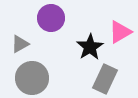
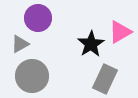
purple circle: moved 13 px left
black star: moved 1 px right, 3 px up
gray circle: moved 2 px up
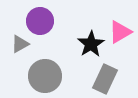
purple circle: moved 2 px right, 3 px down
gray circle: moved 13 px right
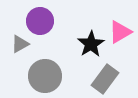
gray rectangle: rotated 12 degrees clockwise
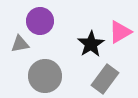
gray triangle: rotated 18 degrees clockwise
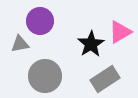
gray rectangle: rotated 20 degrees clockwise
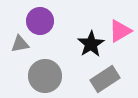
pink triangle: moved 1 px up
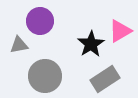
gray triangle: moved 1 px left, 1 px down
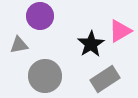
purple circle: moved 5 px up
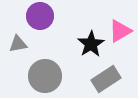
gray triangle: moved 1 px left, 1 px up
gray rectangle: moved 1 px right
